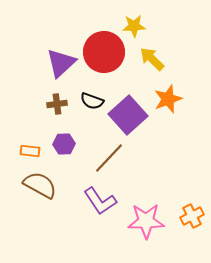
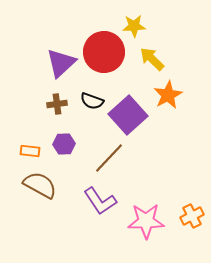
orange star: moved 4 px up; rotated 8 degrees counterclockwise
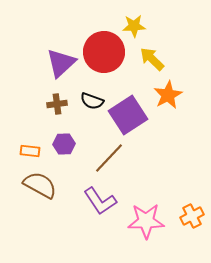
purple square: rotated 9 degrees clockwise
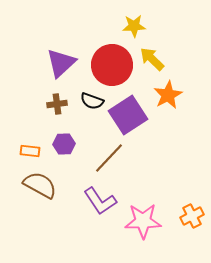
red circle: moved 8 px right, 13 px down
pink star: moved 3 px left
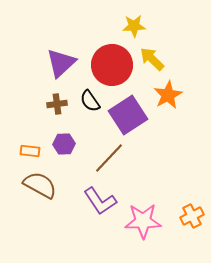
black semicircle: moved 2 px left; rotated 35 degrees clockwise
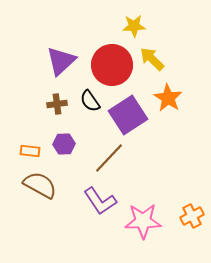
purple triangle: moved 2 px up
orange star: moved 3 px down; rotated 12 degrees counterclockwise
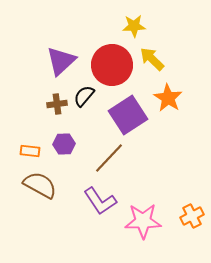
black semicircle: moved 6 px left, 5 px up; rotated 75 degrees clockwise
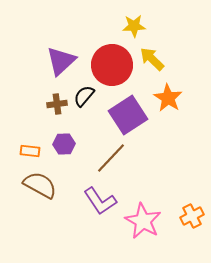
brown line: moved 2 px right
pink star: rotated 30 degrees clockwise
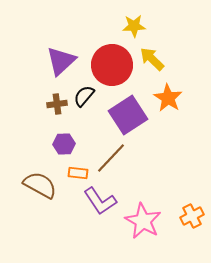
orange rectangle: moved 48 px right, 22 px down
